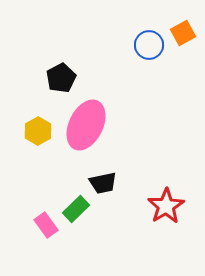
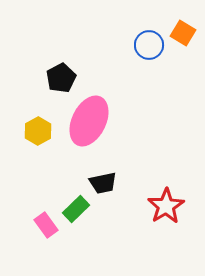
orange square: rotated 30 degrees counterclockwise
pink ellipse: moved 3 px right, 4 px up
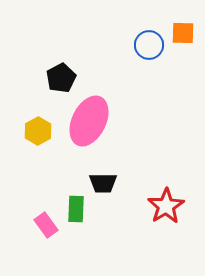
orange square: rotated 30 degrees counterclockwise
black trapezoid: rotated 12 degrees clockwise
green rectangle: rotated 44 degrees counterclockwise
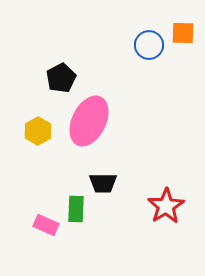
pink rectangle: rotated 30 degrees counterclockwise
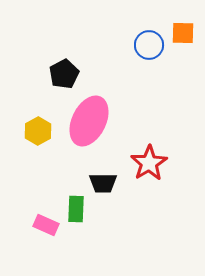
black pentagon: moved 3 px right, 4 px up
red star: moved 17 px left, 43 px up
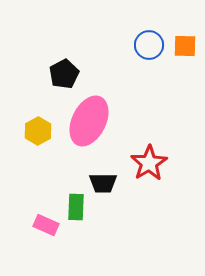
orange square: moved 2 px right, 13 px down
green rectangle: moved 2 px up
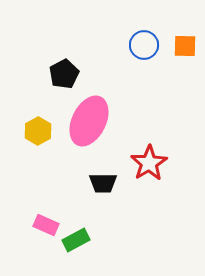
blue circle: moved 5 px left
green rectangle: moved 33 px down; rotated 60 degrees clockwise
